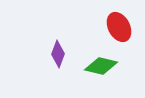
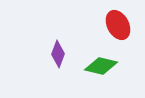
red ellipse: moved 1 px left, 2 px up
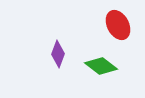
green diamond: rotated 24 degrees clockwise
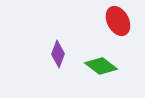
red ellipse: moved 4 px up
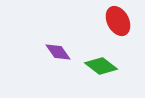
purple diamond: moved 2 px up; rotated 56 degrees counterclockwise
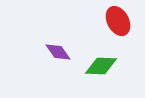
green diamond: rotated 36 degrees counterclockwise
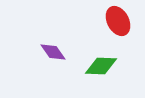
purple diamond: moved 5 px left
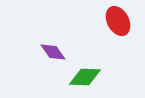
green diamond: moved 16 px left, 11 px down
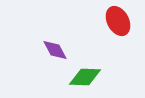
purple diamond: moved 2 px right, 2 px up; rotated 8 degrees clockwise
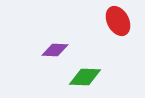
purple diamond: rotated 60 degrees counterclockwise
